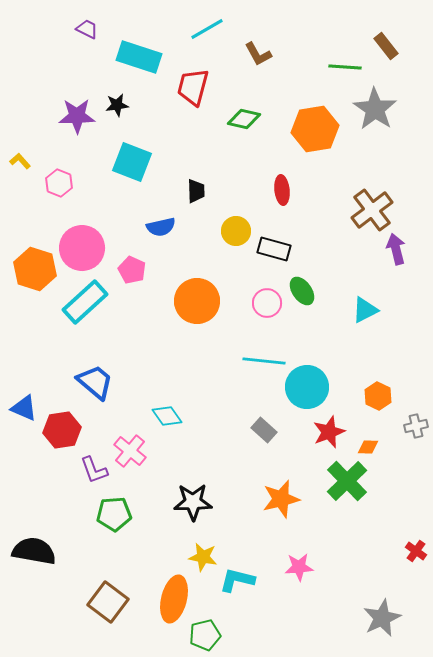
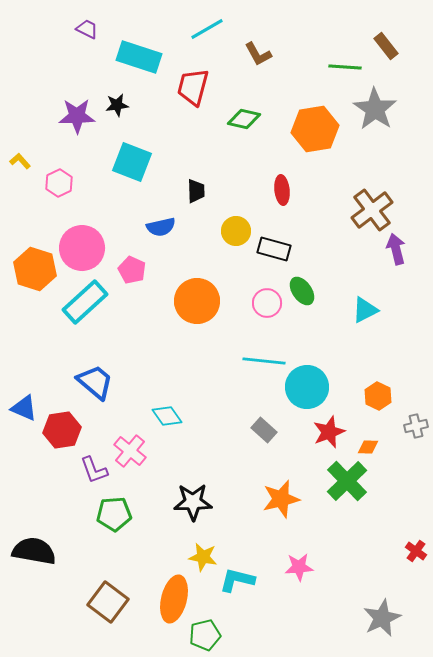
pink hexagon at (59, 183): rotated 12 degrees clockwise
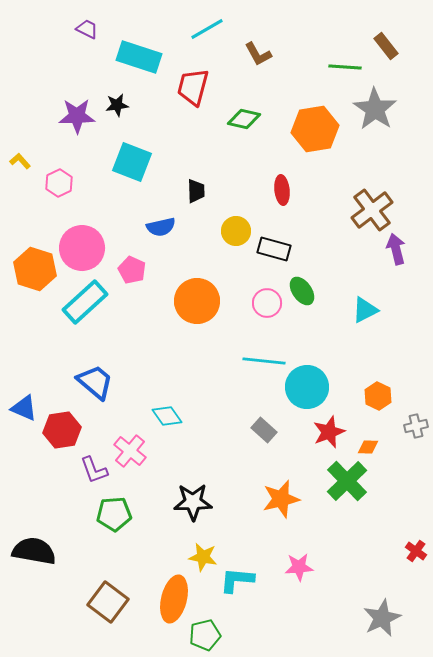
cyan L-shape at (237, 580): rotated 9 degrees counterclockwise
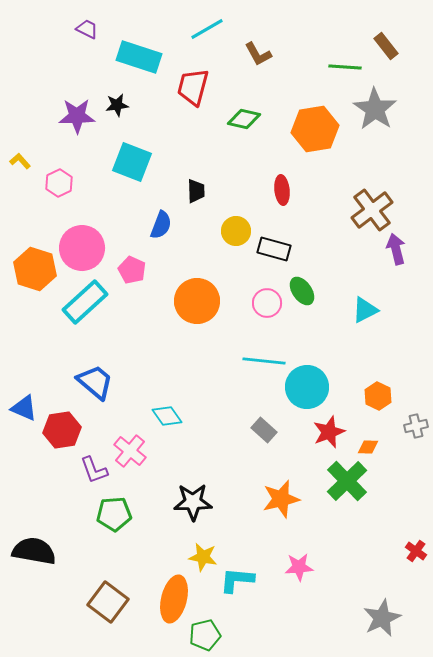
blue semicircle at (161, 227): moved 2 px up; rotated 56 degrees counterclockwise
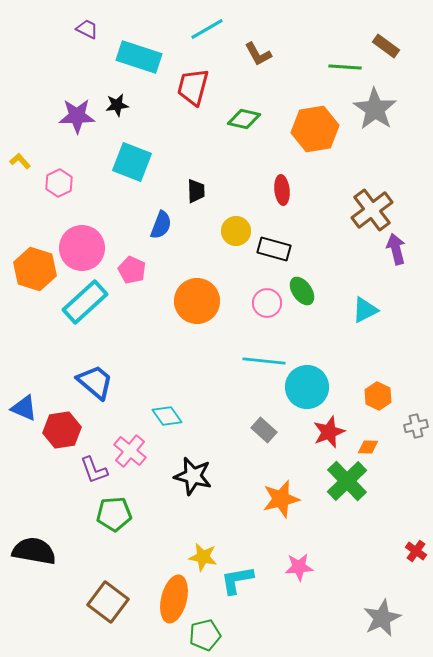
brown rectangle at (386, 46): rotated 16 degrees counterclockwise
black star at (193, 502): moved 26 px up; rotated 15 degrees clockwise
cyan L-shape at (237, 580): rotated 15 degrees counterclockwise
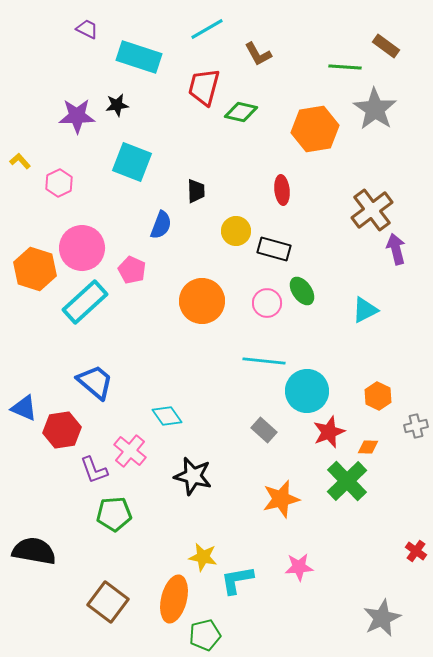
red trapezoid at (193, 87): moved 11 px right
green diamond at (244, 119): moved 3 px left, 7 px up
orange circle at (197, 301): moved 5 px right
cyan circle at (307, 387): moved 4 px down
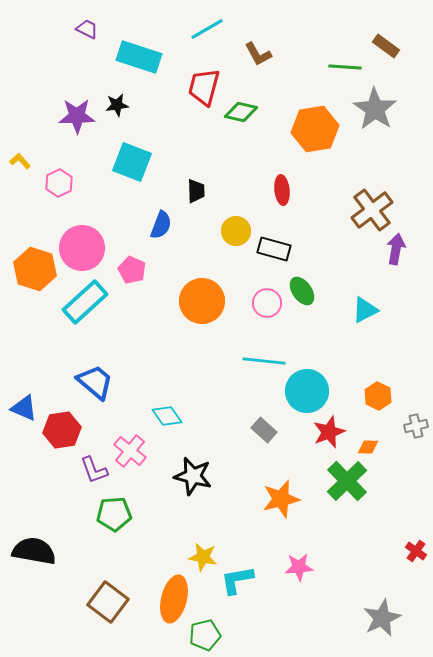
purple arrow at (396, 249): rotated 24 degrees clockwise
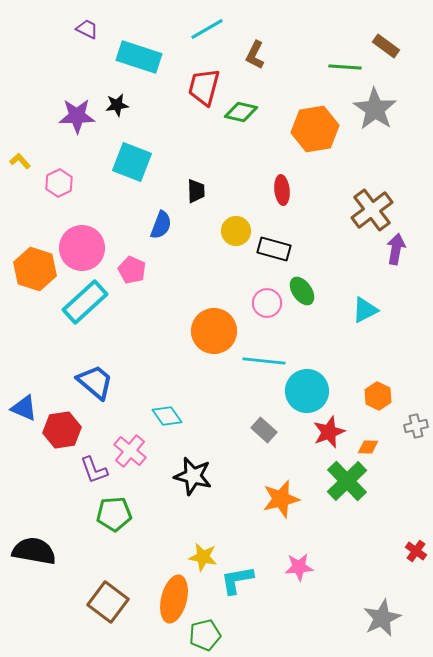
brown L-shape at (258, 54): moved 3 px left, 1 px down; rotated 56 degrees clockwise
orange circle at (202, 301): moved 12 px right, 30 px down
